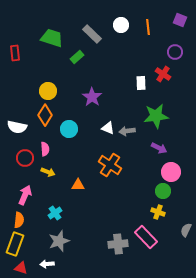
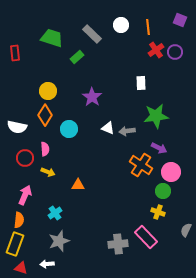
red cross: moved 7 px left, 24 px up; rotated 21 degrees clockwise
orange cross: moved 31 px right
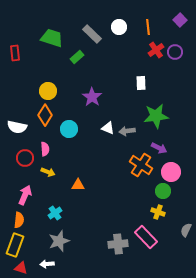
purple square: rotated 24 degrees clockwise
white circle: moved 2 px left, 2 px down
yellow rectangle: moved 1 px down
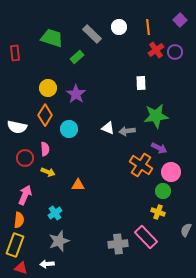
yellow circle: moved 3 px up
purple star: moved 16 px left, 3 px up
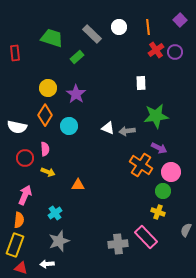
cyan circle: moved 3 px up
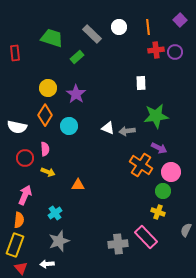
red cross: rotated 28 degrees clockwise
red triangle: rotated 32 degrees clockwise
